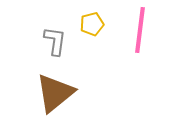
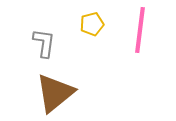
gray L-shape: moved 11 px left, 2 px down
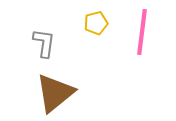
yellow pentagon: moved 4 px right, 1 px up
pink line: moved 2 px right, 2 px down
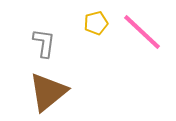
pink line: rotated 54 degrees counterclockwise
brown triangle: moved 7 px left, 1 px up
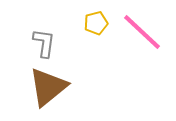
brown triangle: moved 5 px up
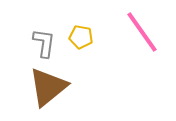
yellow pentagon: moved 15 px left, 14 px down; rotated 25 degrees clockwise
pink line: rotated 12 degrees clockwise
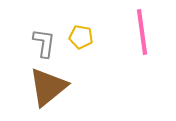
pink line: rotated 27 degrees clockwise
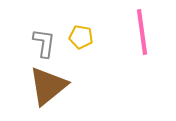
brown triangle: moved 1 px up
